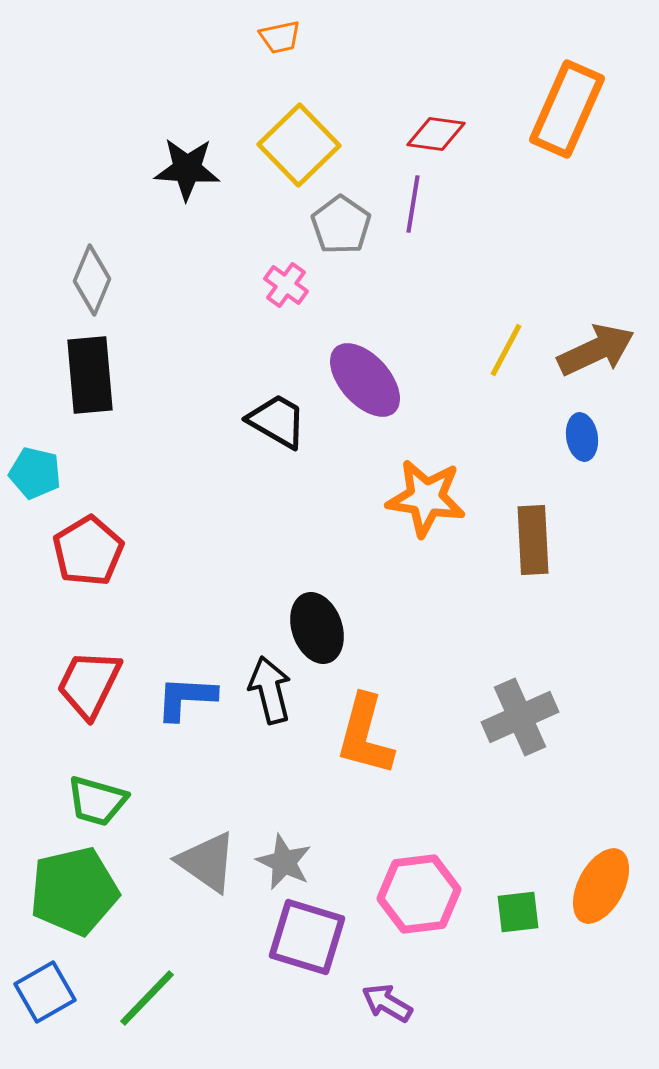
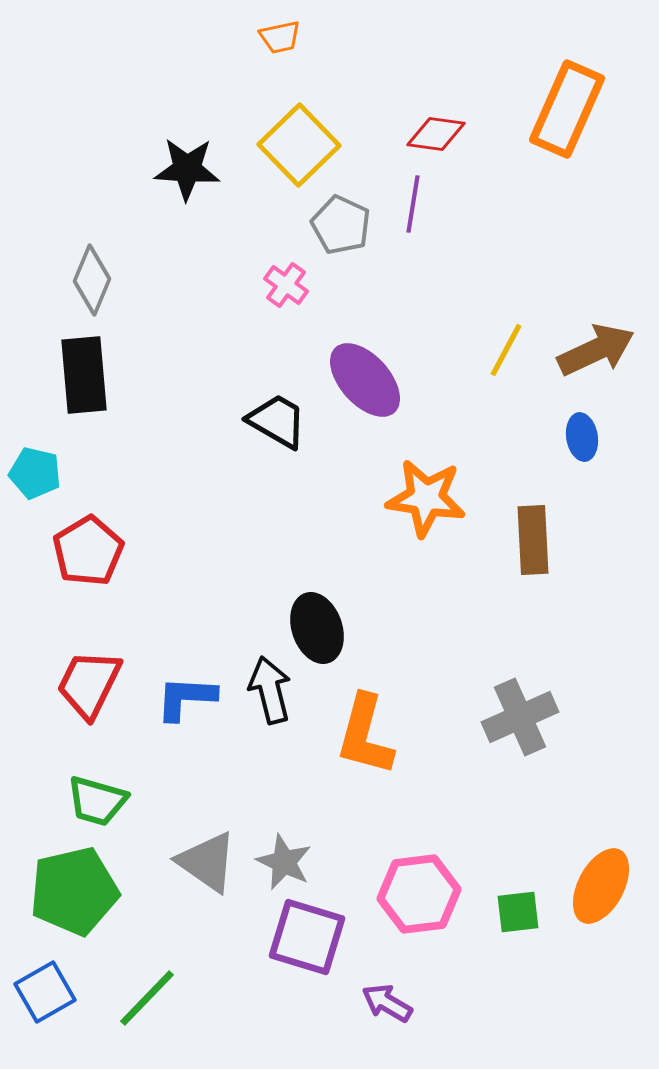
gray pentagon: rotated 10 degrees counterclockwise
black rectangle: moved 6 px left
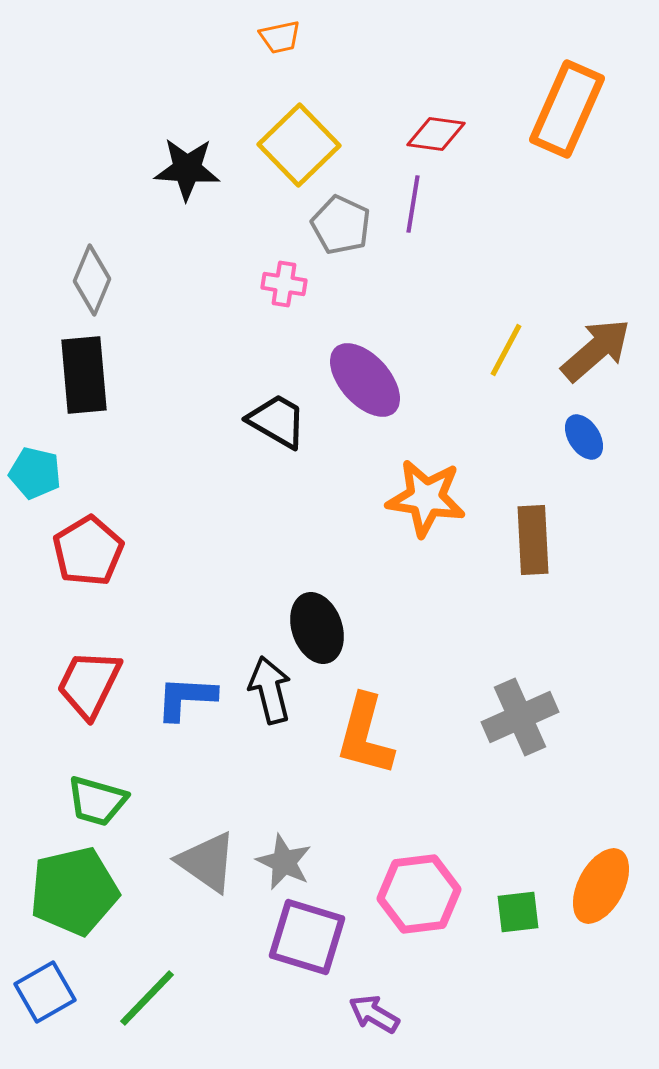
pink cross: moved 2 px left, 1 px up; rotated 27 degrees counterclockwise
brown arrow: rotated 16 degrees counterclockwise
blue ellipse: moved 2 px right; rotated 24 degrees counterclockwise
purple arrow: moved 13 px left, 11 px down
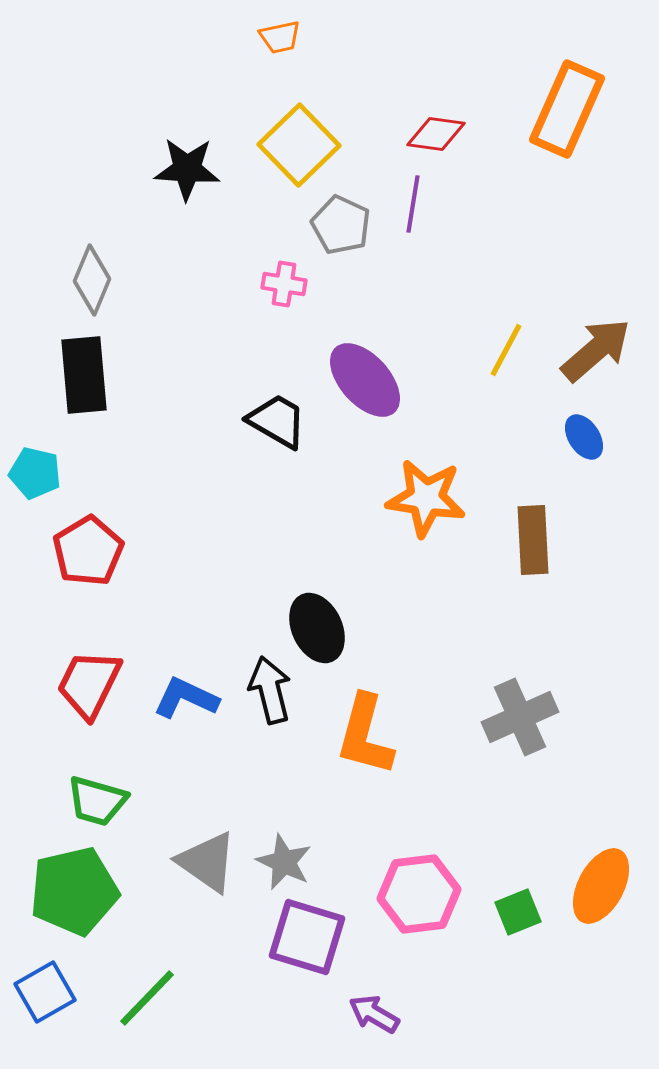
black ellipse: rotated 6 degrees counterclockwise
blue L-shape: rotated 22 degrees clockwise
green square: rotated 15 degrees counterclockwise
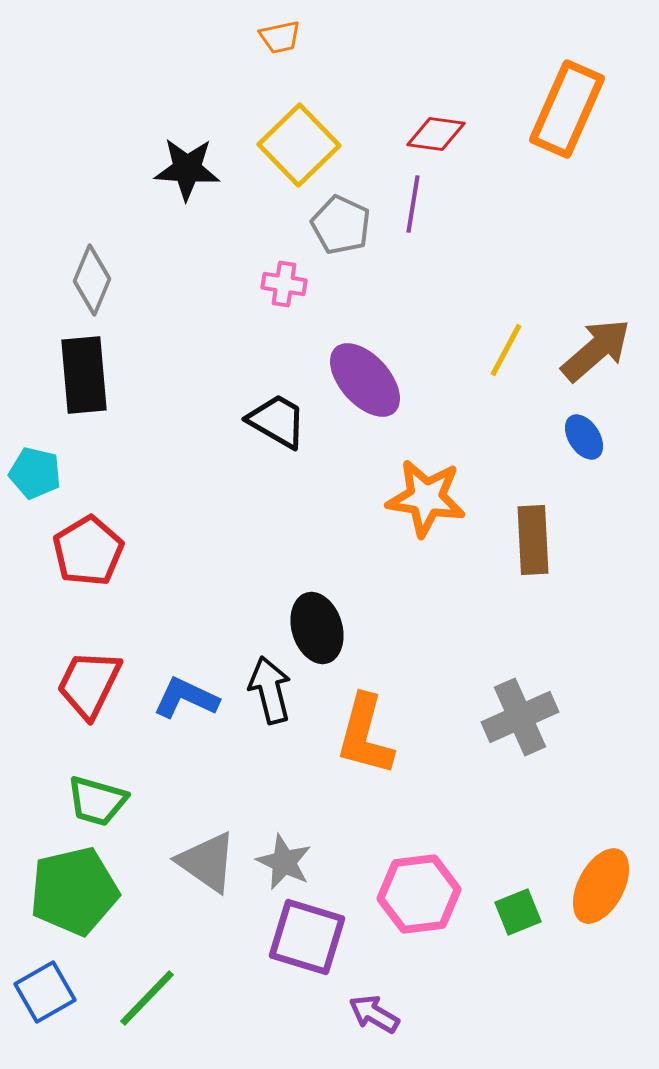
black ellipse: rotated 8 degrees clockwise
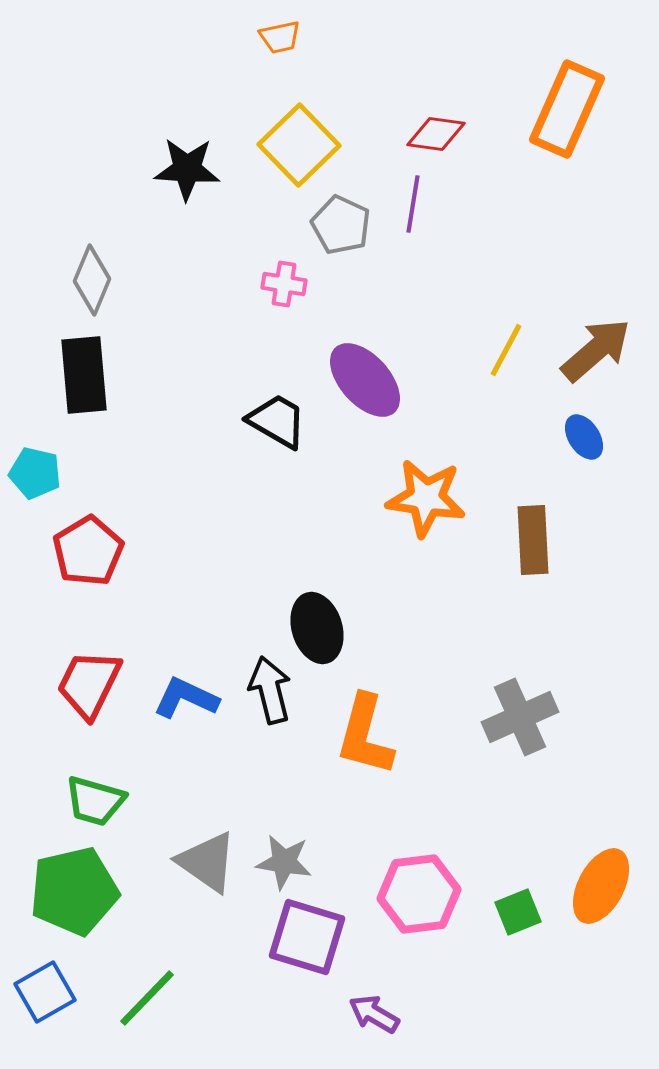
green trapezoid: moved 2 px left
gray star: rotated 16 degrees counterclockwise
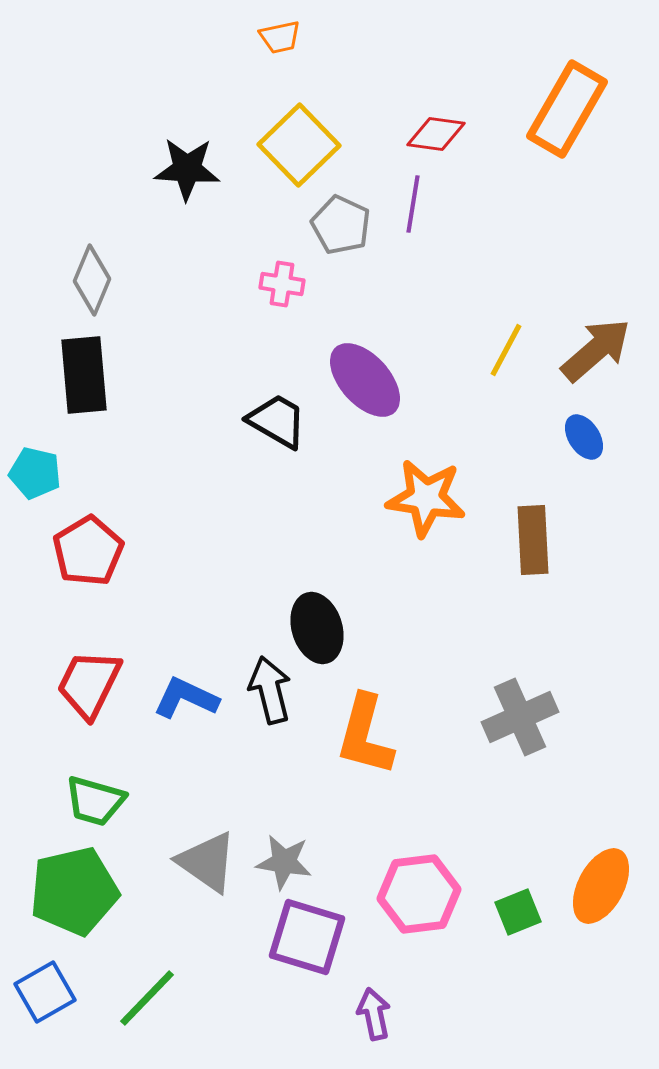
orange rectangle: rotated 6 degrees clockwise
pink cross: moved 2 px left
purple arrow: rotated 48 degrees clockwise
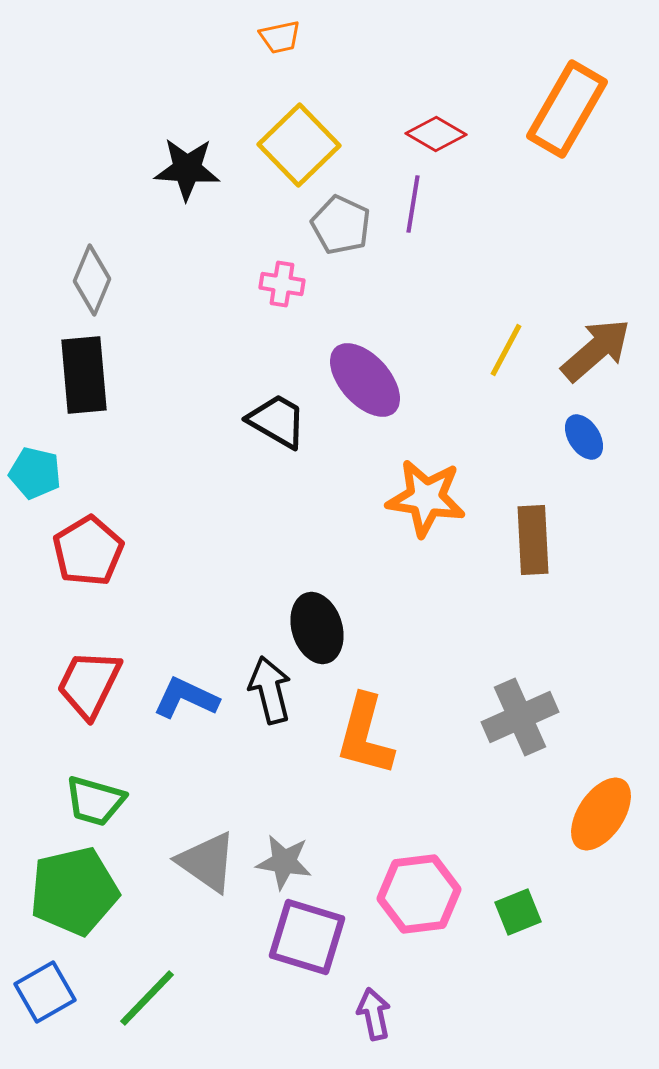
red diamond: rotated 22 degrees clockwise
orange ellipse: moved 72 px up; rotated 6 degrees clockwise
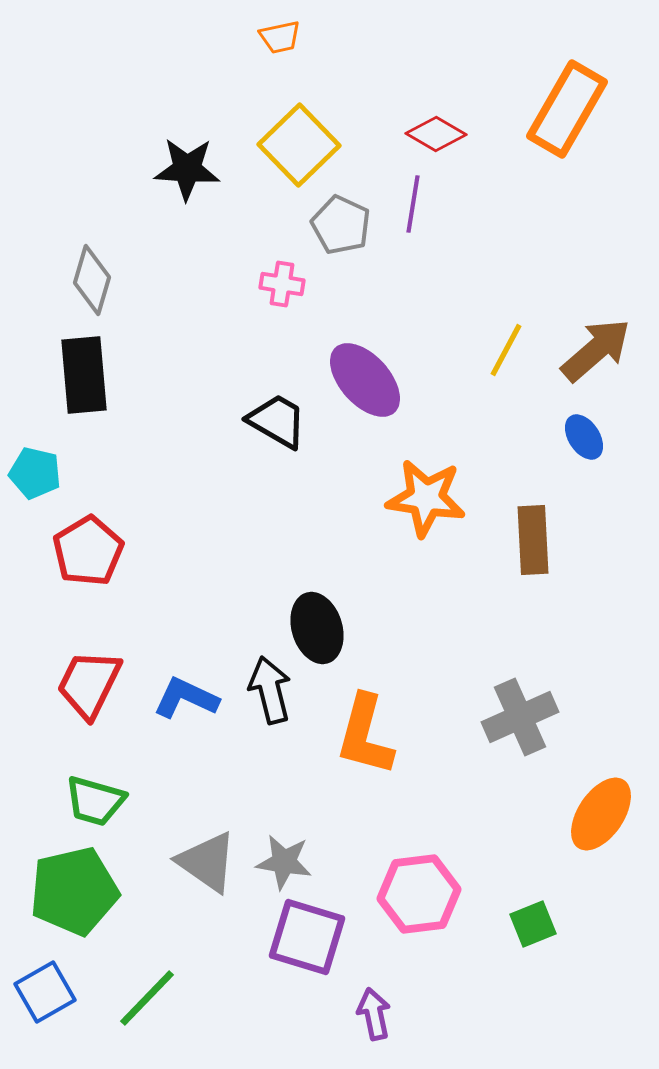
gray diamond: rotated 6 degrees counterclockwise
green square: moved 15 px right, 12 px down
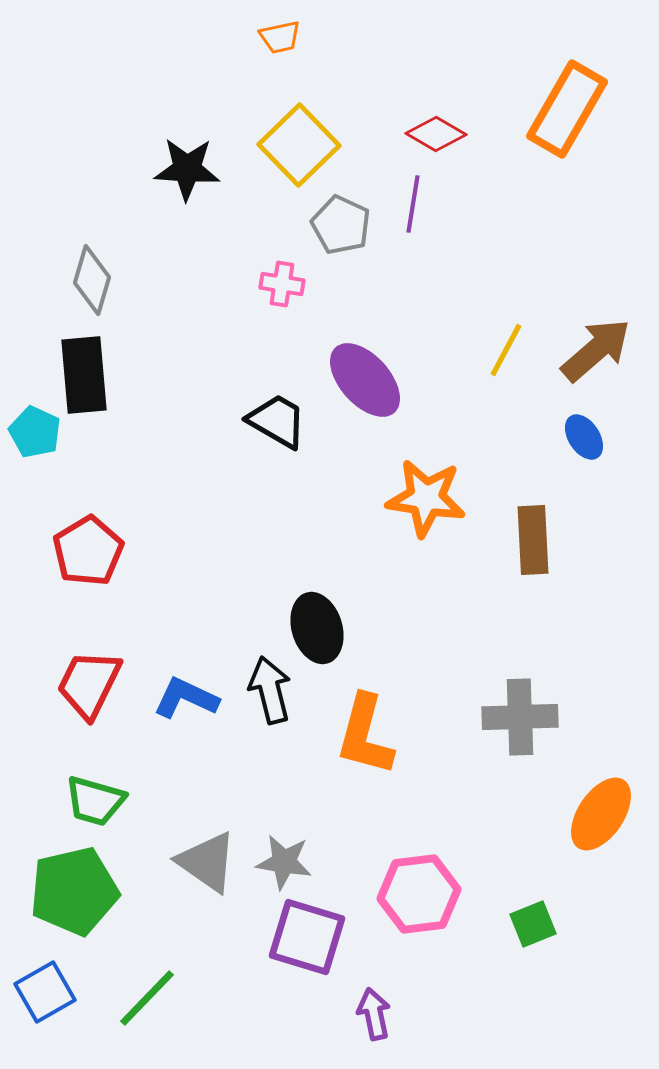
cyan pentagon: moved 41 px up; rotated 12 degrees clockwise
gray cross: rotated 22 degrees clockwise
